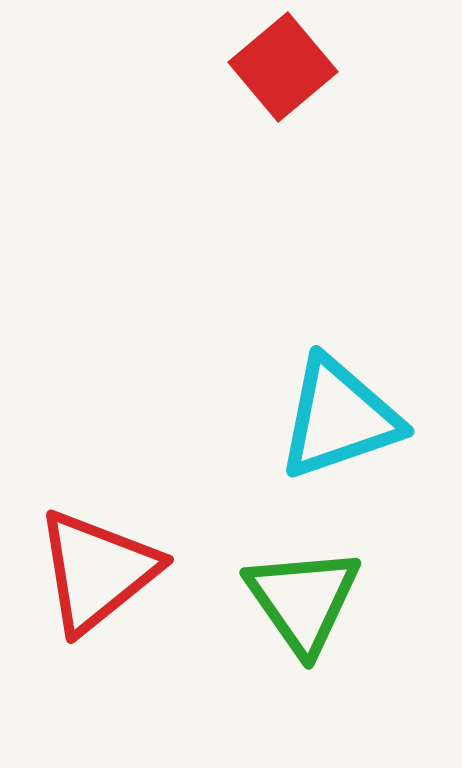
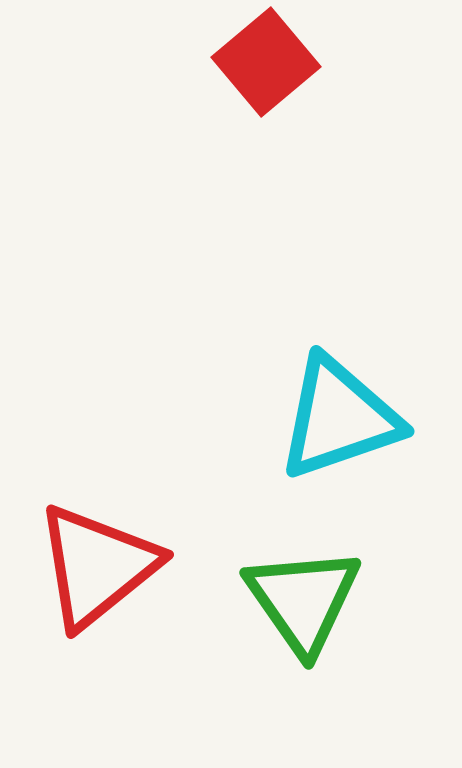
red square: moved 17 px left, 5 px up
red triangle: moved 5 px up
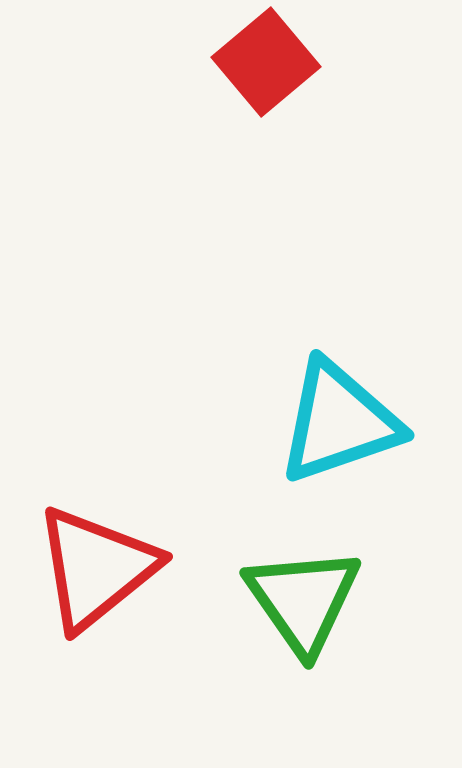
cyan triangle: moved 4 px down
red triangle: moved 1 px left, 2 px down
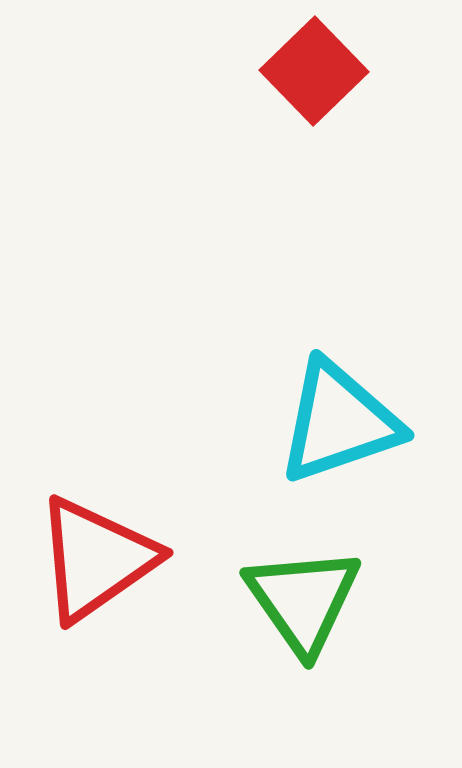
red square: moved 48 px right, 9 px down; rotated 4 degrees counterclockwise
red triangle: moved 9 px up; rotated 4 degrees clockwise
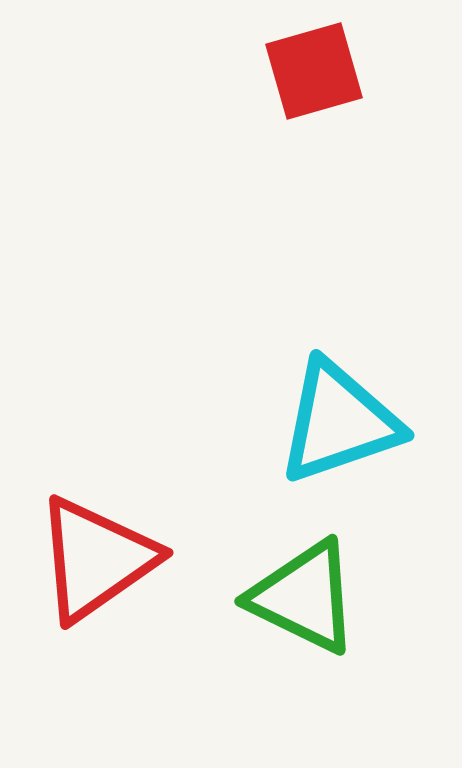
red square: rotated 28 degrees clockwise
green triangle: moved 1 px right, 3 px up; rotated 29 degrees counterclockwise
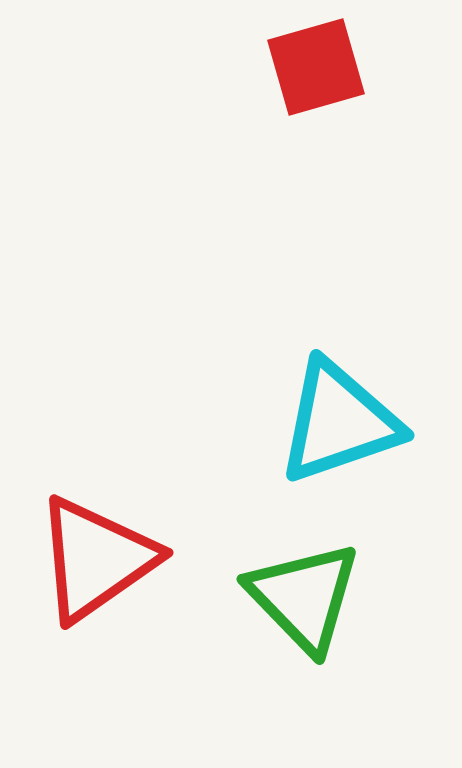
red square: moved 2 px right, 4 px up
green triangle: rotated 20 degrees clockwise
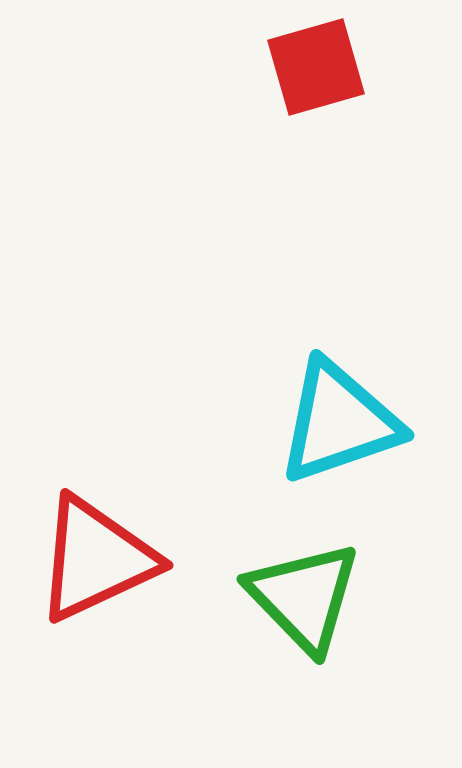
red triangle: rotated 10 degrees clockwise
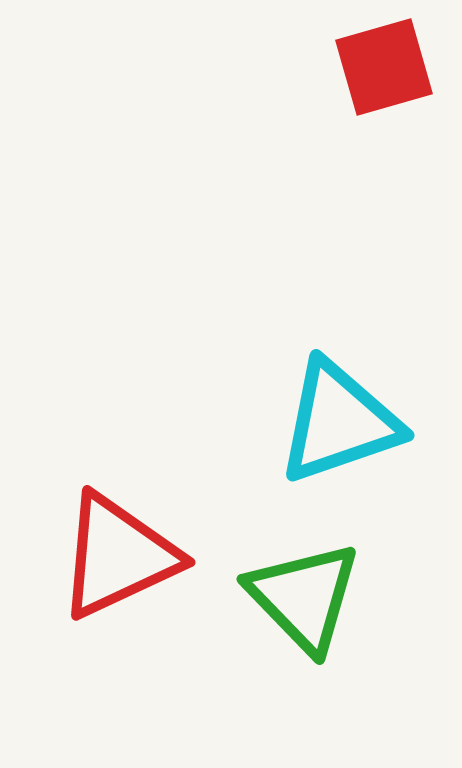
red square: moved 68 px right
red triangle: moved 22 px right, 3 px up
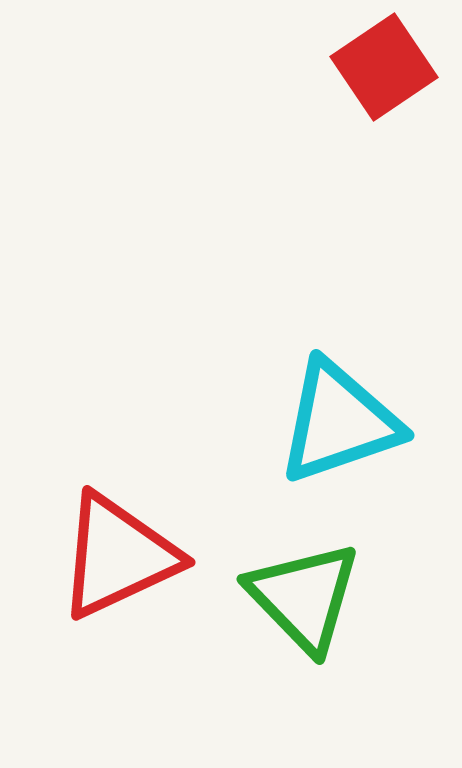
red square: rotated 18 degrees counterclockwise
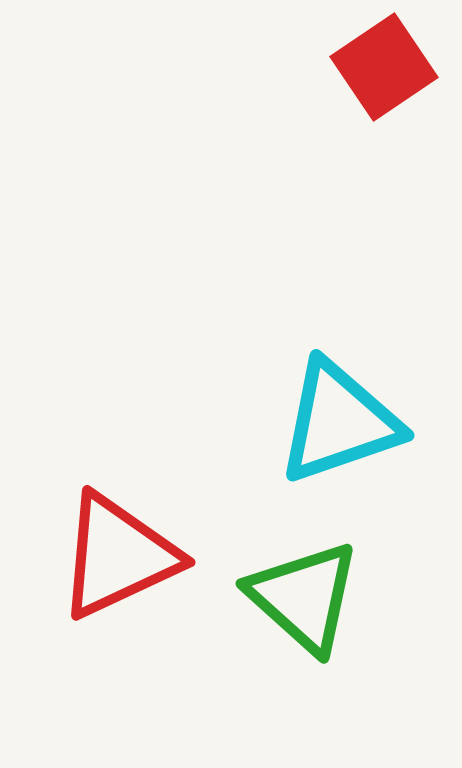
green triangle: rotated 4 degrees counterclockwise
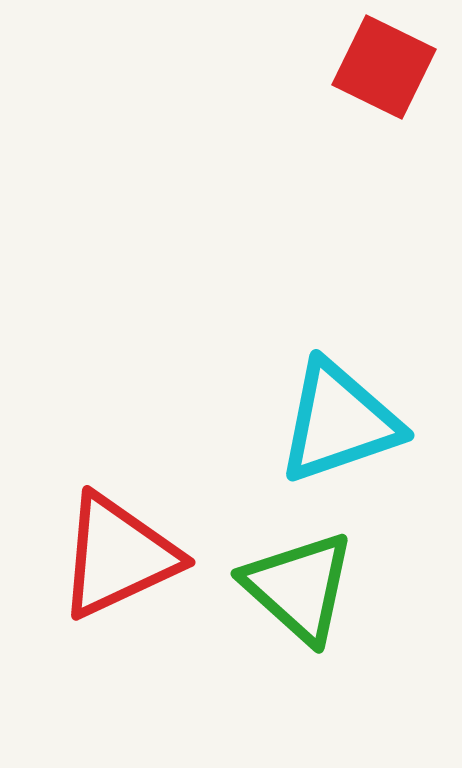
red square: rotated 30 degrees counterclockwise
green triangle: moved 5 px left, 10 px up
